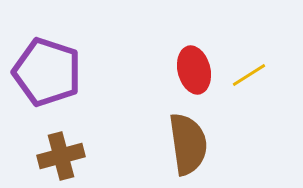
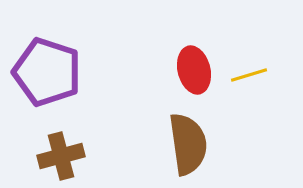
yellow line: rotated 15 degrees clockwise
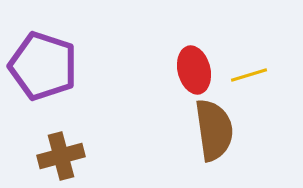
purple pentagon: moved 4 px left, 6 px up
brown semicircle: moved 26 px right, 14 px up
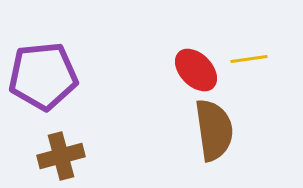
purple pentagon: moved 10 px down; rotated 24 degrees counterclockwise
red ellipse: moved 2 px right; rotated 30 degrees counterclockwise
yellow line: moved 16 px up; rotated 9 degrees clockwise
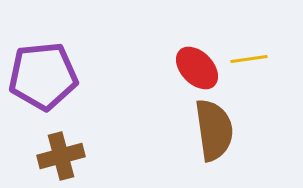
red ellipse: moved 1 px right, 2 px up
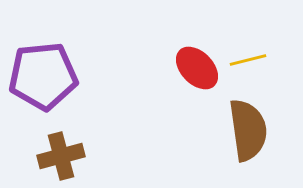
yellow line: moved 1 px left, 1 px down; rotated 6 degrees counterclockwise
brown semicircle: moved 34 px right
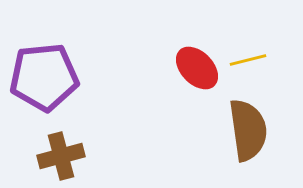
purple pentagon: moved 1 px right, 1 px down
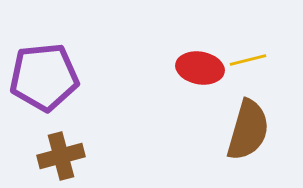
red ellipse: moved 3 px right; rotated 36 degrees counterclockwise
brown semicircle: rotated 24 degrees clockwise
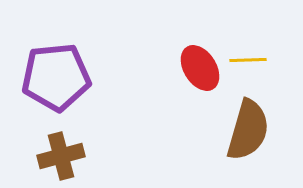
yellow line: rotated 12 degrees clockwise
red ellipse: rotated 48 degrees clockwise
purple pentagon: moved 12 px right
